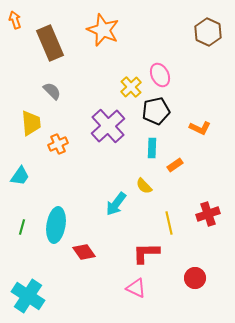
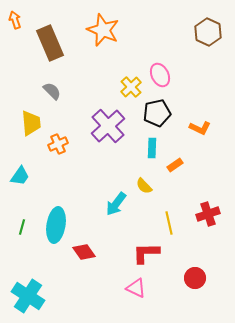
black pentagon: moved 1 px right, 2 px down
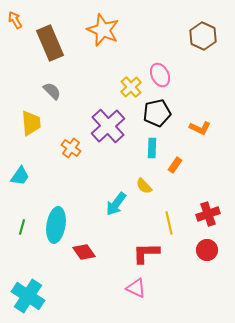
orange arrow: rotated 12 degrees counterclockwise
brown hexagon: moved 5 px left, 4 px down
orange cross: moved 13 px right, 4 px down; rotated 30 degrees counterclockwise
orange rectangle: rotated 21 degrees counterclockwise
red circle: moved 12 px right, 28 px up
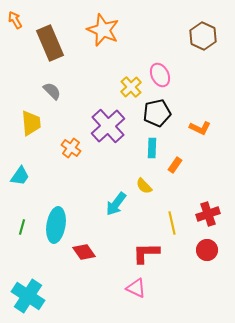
yellow line: moved 3 px right
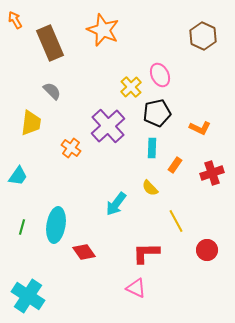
yellow trapezoid: rotated 12 degrees clockwise
cyan trapezoid: moved 2 px left
yellow semicircle: moved 6 px right, 2 px down
red cross: moved 4 px right, 41 px up
yellow line: moved 4 px right, 2 px up; rotated 15 degrees counterclockwise
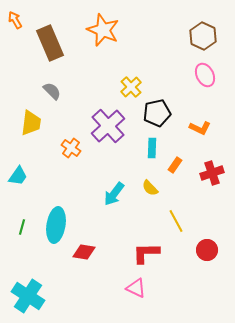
pink ellipse: moved 45 px right
cyan arrow: moved 2 px left, 10 px up
red diamond: rotated 45 degrees counterclockwise
